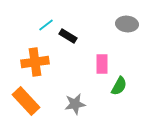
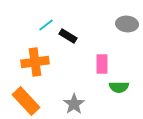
green semicircle: moved 1 px down; rotated 60 degrees clockwise
gray star: moved 1 px left; rotated 25 degrees counterclockwise
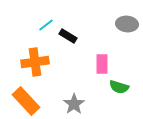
green semicircle: rotated 18 degrees clockwise
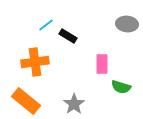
green semicircle: moved 2 px right
orange rectangle: rotated 8 degrees counterclockwise
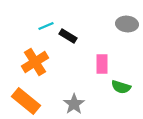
cyan line: moved 1 px down; rotated 14 degrees clockwise
orange cross: rotated 24 degrees counterclockwise
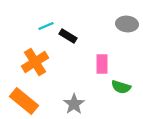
orange rectangle: moved 2 px left
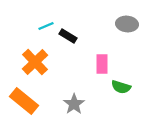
orange cross: rotated 12 degrees counterclockwise
